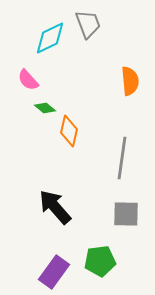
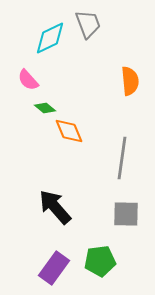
orange diamond: rotated 36 degrees counterclockwise
purple rectangle: moved 4 px up
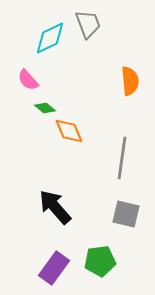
gray square: rotated 12 degrees clockwise
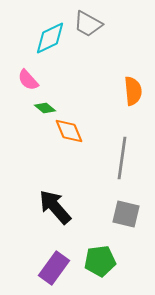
gray trapezoid: rotated 140 degrees clockwise
orange semicircle: moved 3 px right, 10 px down
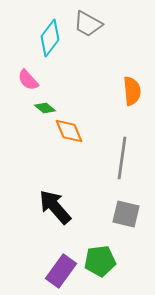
cyan diamond: rotated 27 degrees counterclockwise
orange semicircle: moved 1 px left
purple rectangle: moved 7 px right, 3 px down
